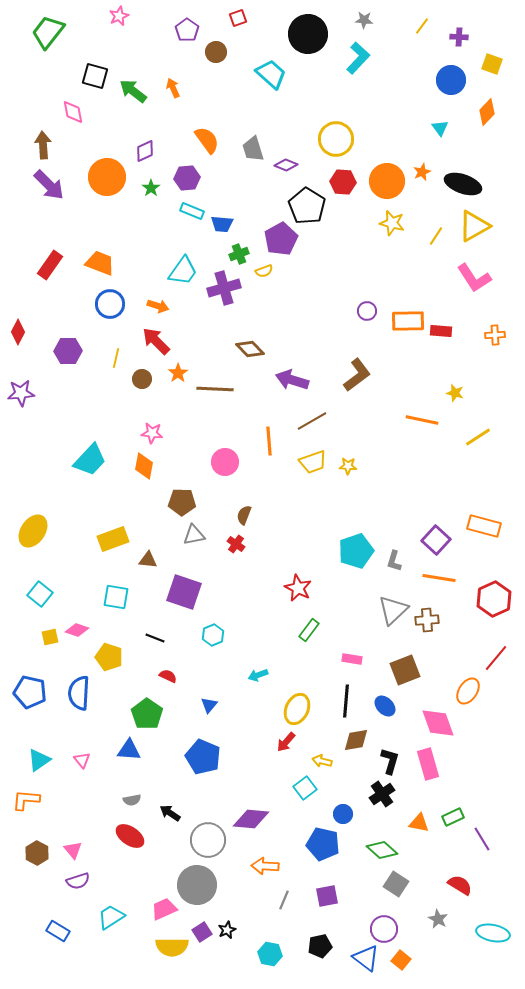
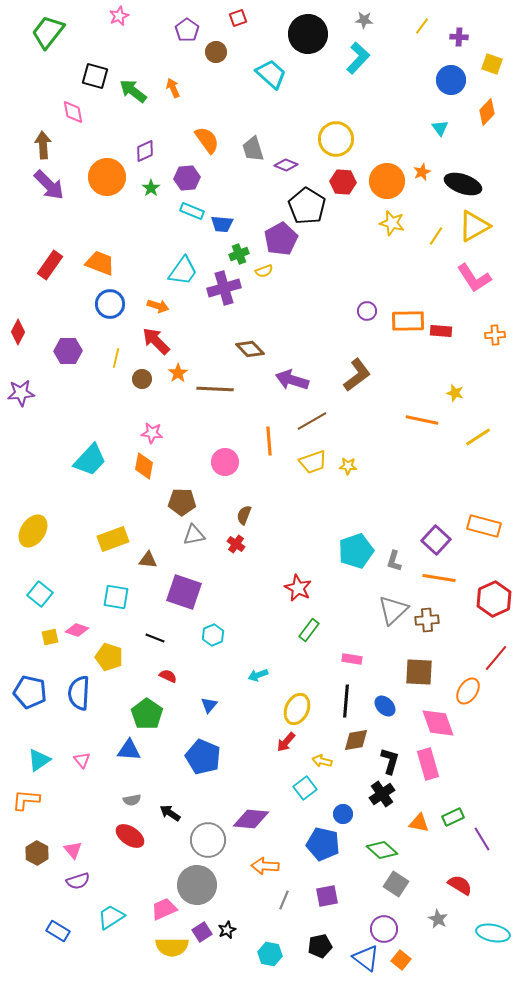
brown square at (405, 670): moved 14 px right, 2 px down; rotated 24 degrees clockwise
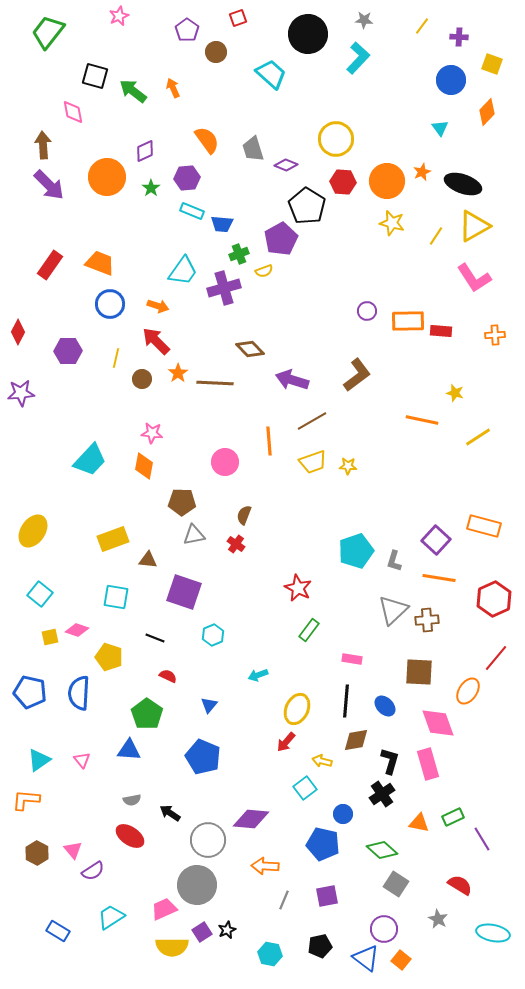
brown line at (215, 389): moved 6 px up
purple semicircle at (78, 881): moved 15 px right, 10 px up; rotated 15 degrees counterclockwise
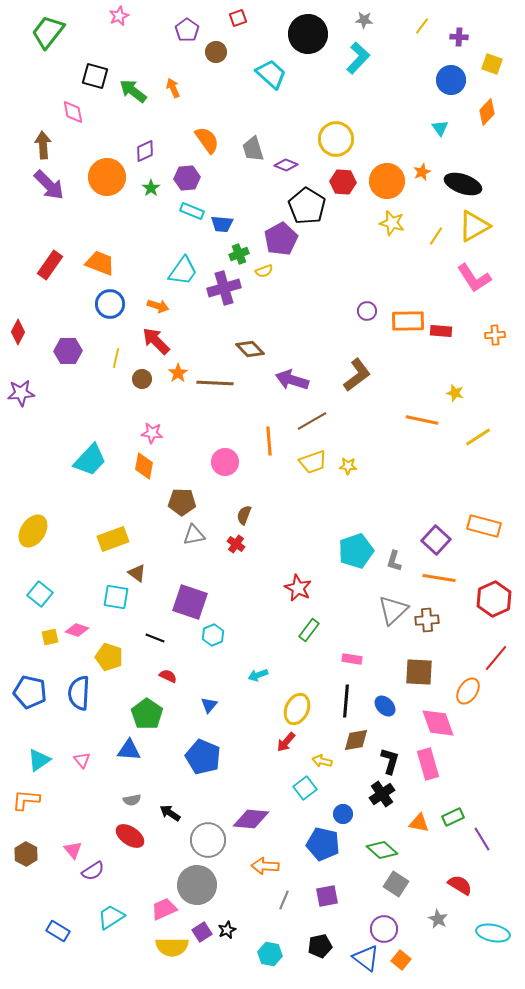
brown triangle at (148, 560): moved 11 px left, 13 px down; rotated 30 degrees clockwise
purple square at (184, 592): moved 6 px right, 10 px down
brown hexagon at (37, 853): moved 11 px left, 1 px down
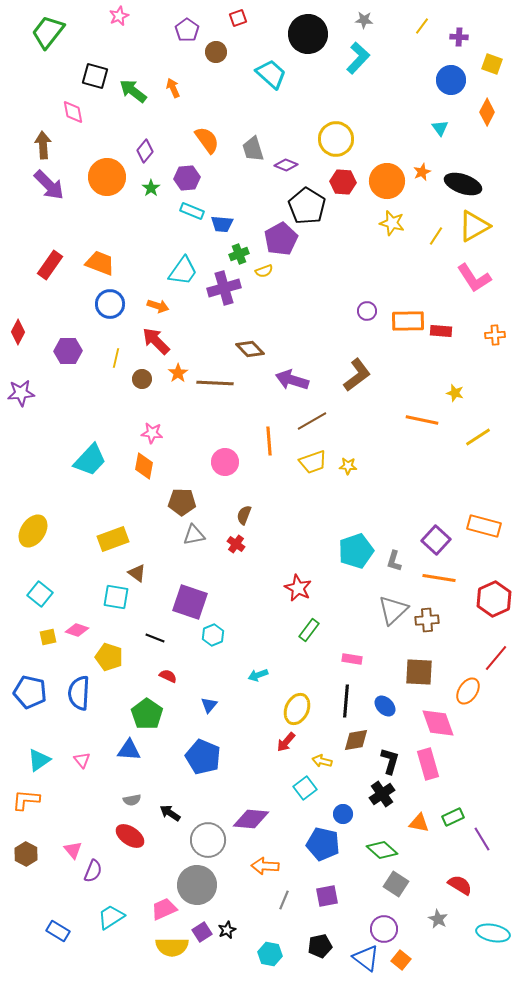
orange diamond at (487, 112): rotated 16 degrees counterclockwise
purple diamond at (145, 151): rotated 25 degrees counterclockwise
yellow square at (50, 637): moved 2 px left
purple semicircle at (93, 871): rotated 35 degrees counterclockwise
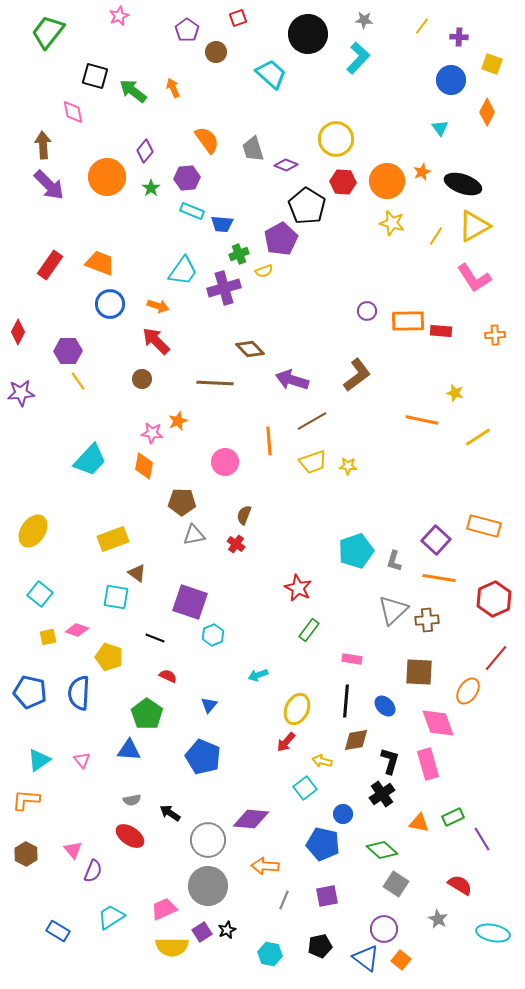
yellow line at (116, 358): moved 38 px left, 23 px down; rotated 48 degrees counterclockwise
orange star at (178, 373): moved 48 px down; rotated 12 degrees clockwise
gray circle at (197, 885): moved 11 px right, 1 px down
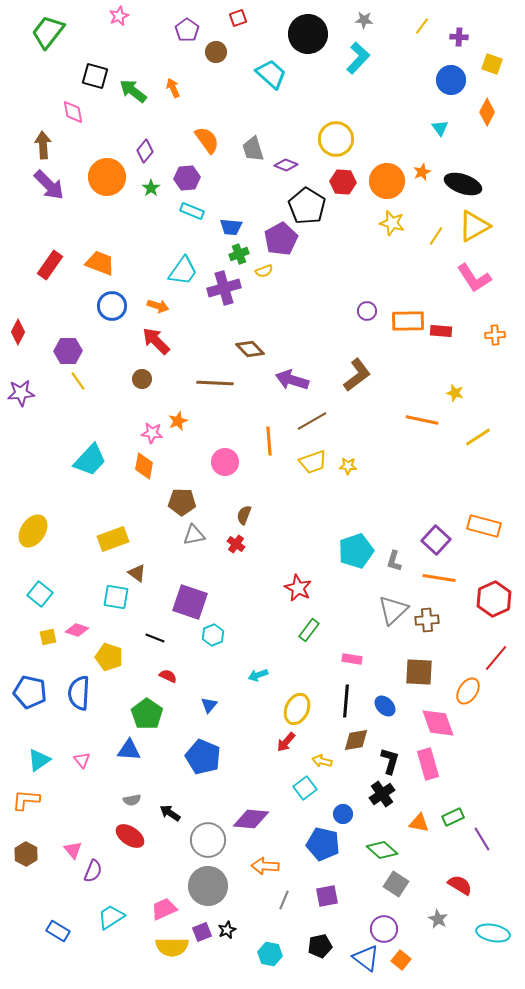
blue trapezoid at (222, 224): moved 9 px right, 3 px down
blue circle at (110, 304): moved 2 px right, 2 px down
purple square at (202, 932): rotated 12 degrees clockwise
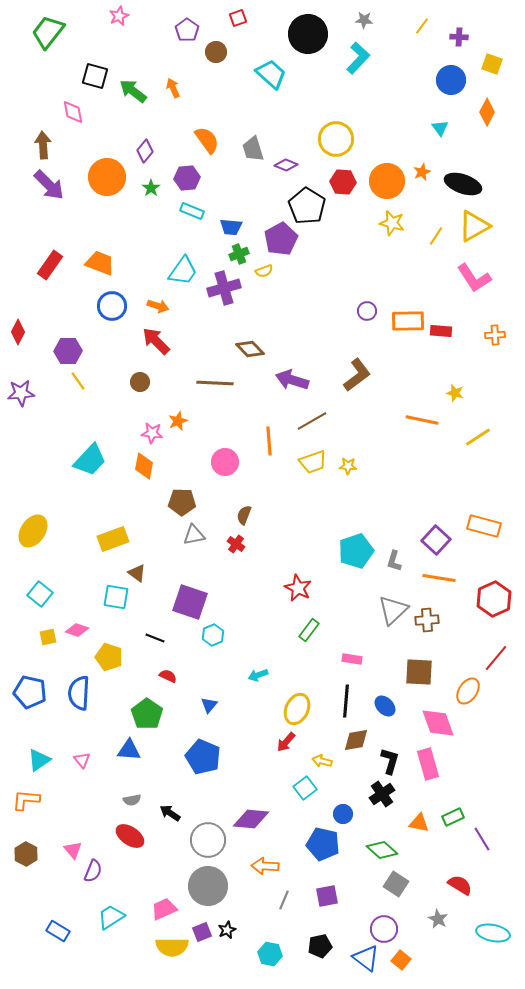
brown circle at (142, 379): moved 2 px left, 3 px down
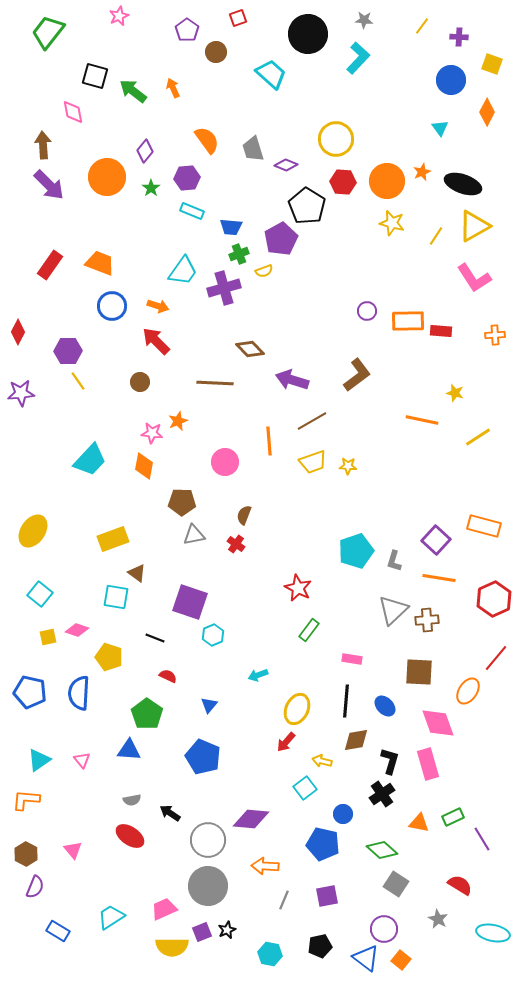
purple semicircle at (93, 871): moved 58 px left, 16 px down
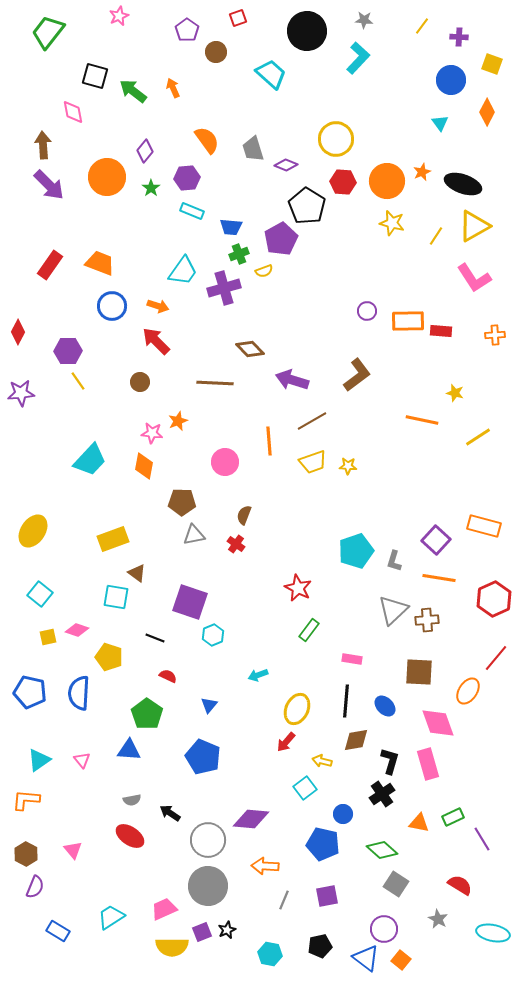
black circle at (308, 34): moved 1 px left, 3 px up
cyan triangle at (440, 128): moved 5 px up
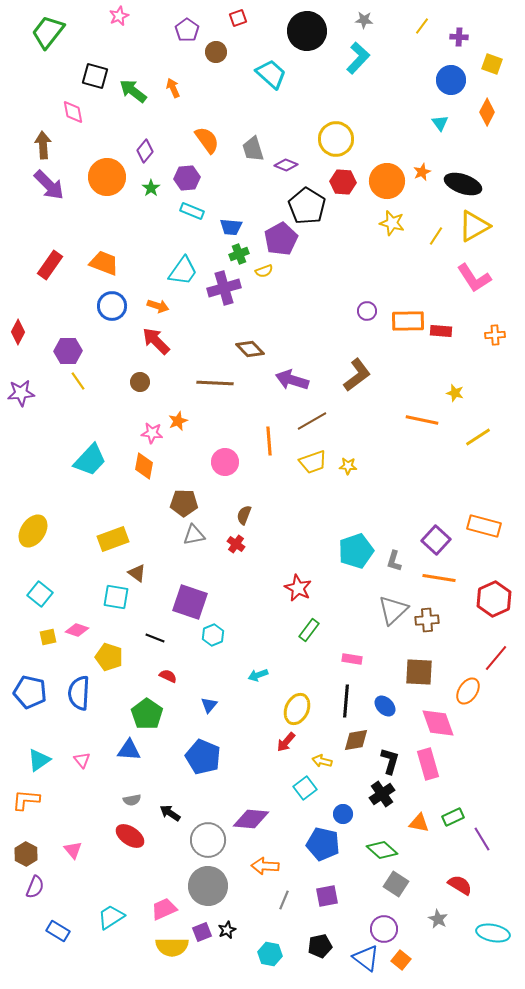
orange trapezoid at (100, 263): moved 4 px right
brown pentagon at (182, 502): moved 2 px right, 1 px down
